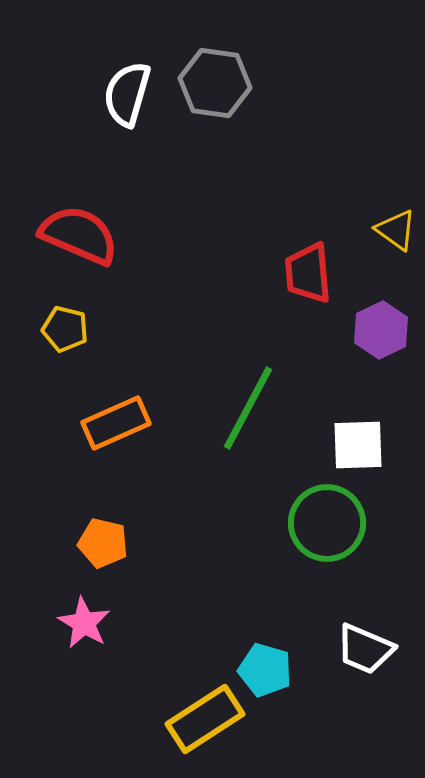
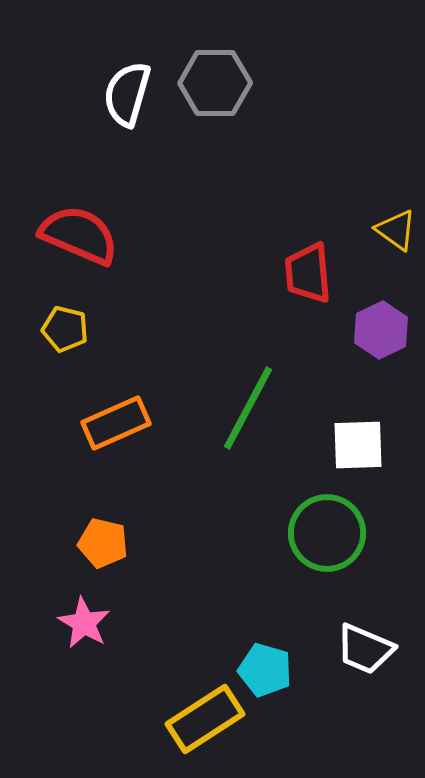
gray hexagon: rotated 8 degrees counterclockwise
green circle: moved 10 px down
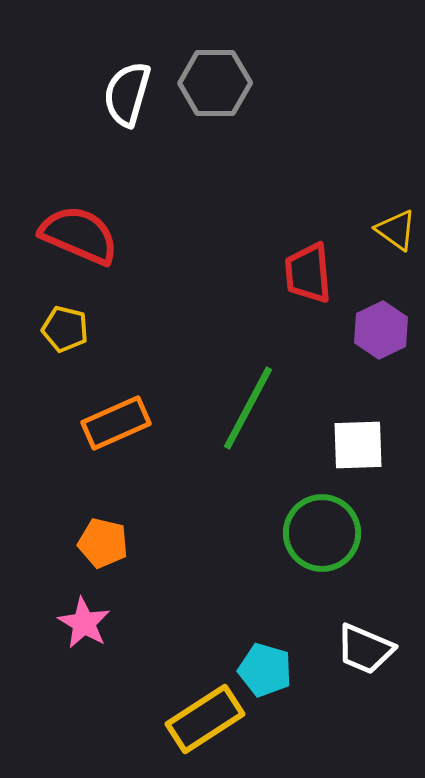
green circle: moved 5 px left
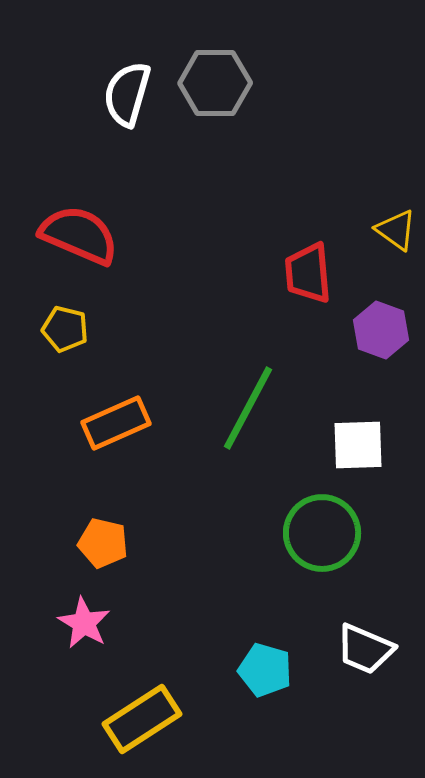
purple hexagon: rotated 14 degrees counterclockwise
yellow rectangle: moved 63 px left
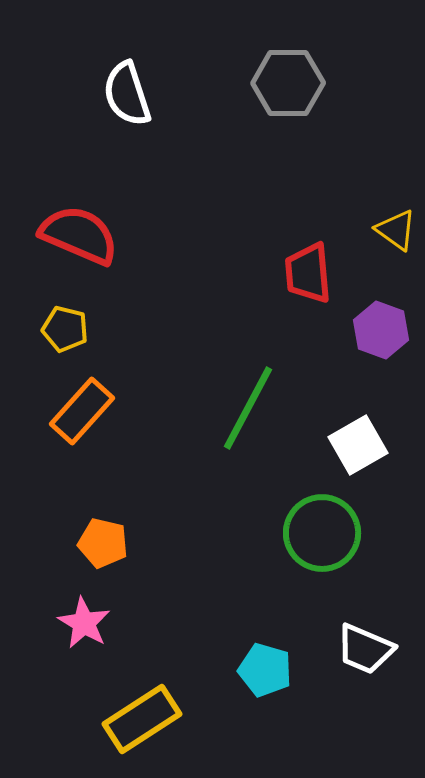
gray hexagon: moved 73 px right
white semicircle: rotated 34 degrees counterclockwise
orange rectangle: moved 34 px left, 12 px up; rotated 24 degrees counterclockwise
white square: rotated 28 degrees counterclockwise
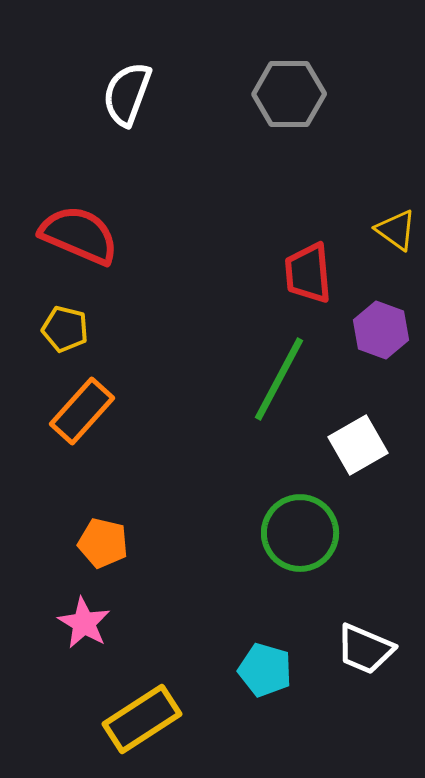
gray hexagon: moved 1 px right, 11 px down
white semicircle: rotated 38 degrees clockwise
green line: moved 31 px right, 29 px up
green circle: moved 22 px left
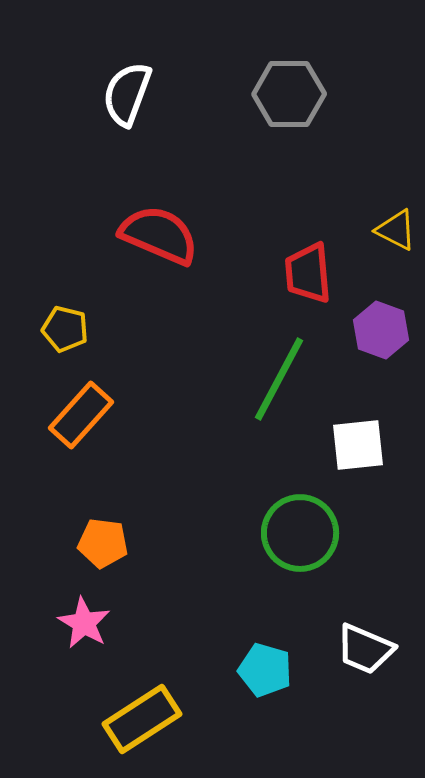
yellow triangle: rotated 9 degrees counterclockwise
red semicircle: moved 80 px right
orange rectangle: moved 1 px left, 4 px down
white square: rotated 24 degrees clockwise
orange pentagon: rotated 6 degrees counterclockwise
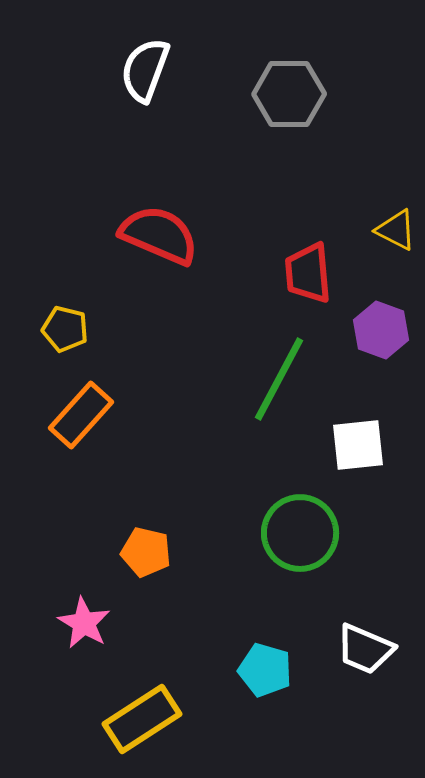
white semicircle: moved 18 px right, 24 px up
orange pentagon: moved 43 px right, 9 px down; rotated 6 degrees clockwise
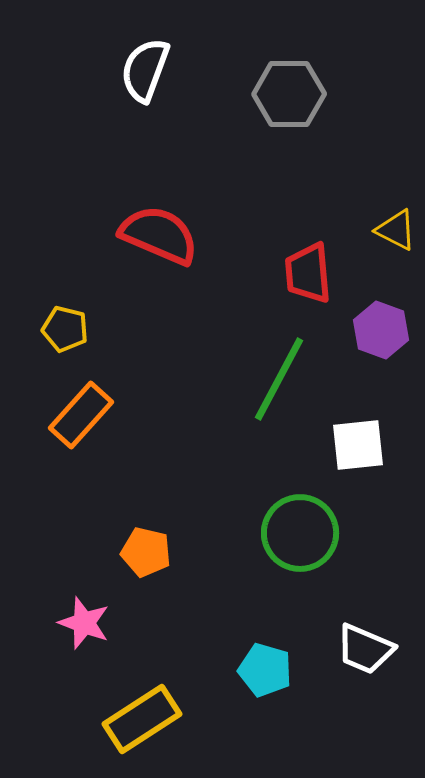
pink star: rotated 10 degrees counterclockwise
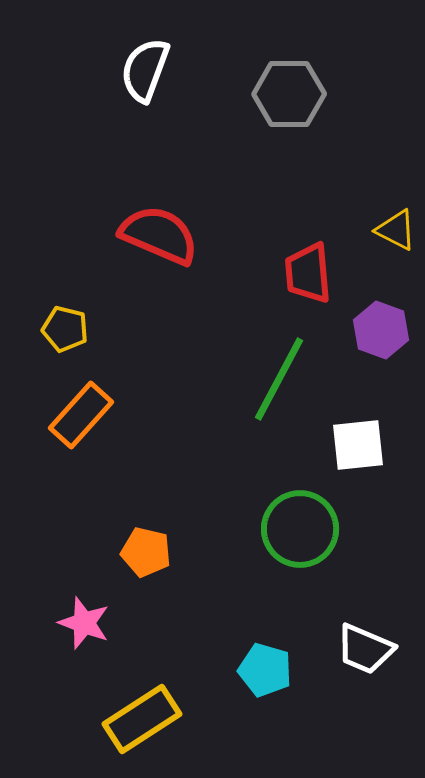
green circle: moved 4 px up
